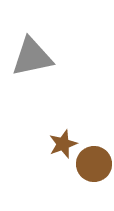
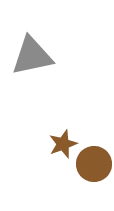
gray triangle: moved 1 px up
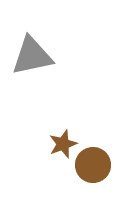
brown circle: moved 1 px left, 1 px down
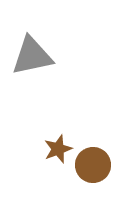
brown star: moved 5 px left, 5 px down
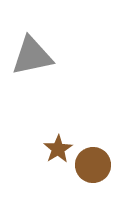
brown star: rotated 12 degrees counterclockwise
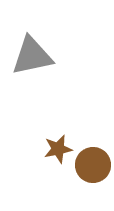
brown star: rotated 20 degrees clockwise
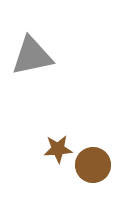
brown star: rotated 8 degrees clockwise
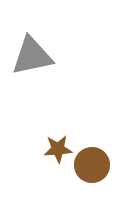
brown circle: moved 1 px left
